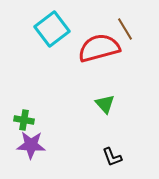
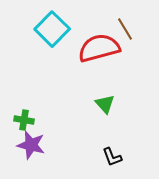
cyan square: rotated 8 degrees counterclockwise
purple star: rotated 12 degrees clockwise
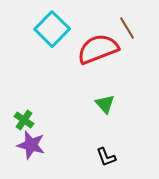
brown line: moved 2 px right, 1 px up
red semicircle: moved 1 px left, 1 px down; rotated 6 degrees counterclockwise
green cross: rotated 24 degrees clockwise
black L-shape: moved 6 px left
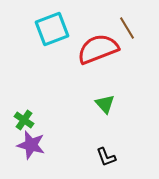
cyan square: rotated 24 degrees clockwise
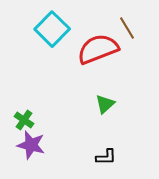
cyan square: rotated 24 degrees counterclockwise
green triangle: rotated 30 degrees clockwise
black L-shape: rotated 70 degrees counterclockwise
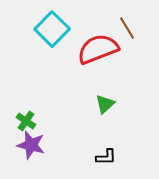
green cross: moved 2 px right, 1 px down
